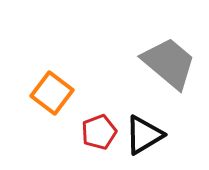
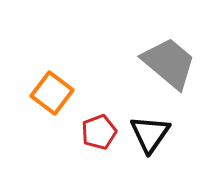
black triangle: moved 6 px right, 1 px up; rotated 24 degrees counterclockwise
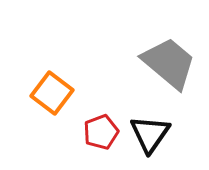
red pentagon: moved 2 px right
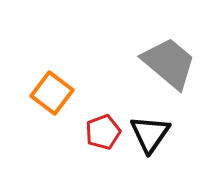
red pentagon: moved 2 px right
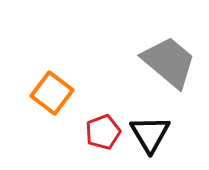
gray trapezoid: moved 1 px up
black triangle: rotated 6 degrees counterclockwise
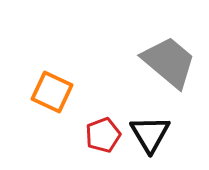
orange square: moved 1 px up; rotated 12 degrees counterclockwise
red pentagon: moved 3 px down
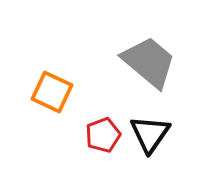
gray trapezoid: moved 20 px left
black triangle: rotated 6 degrees clockwise
